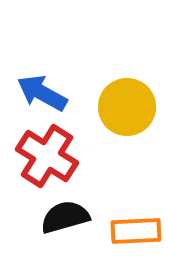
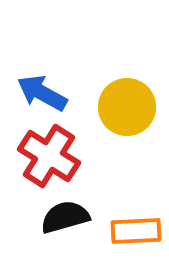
red cross: moved 2 px right
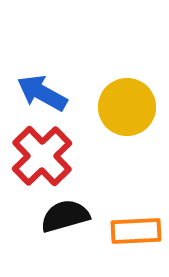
red cross: moved 7 px left; rotated 14 degrees clockwise
black semicircle: moved 1 px up
